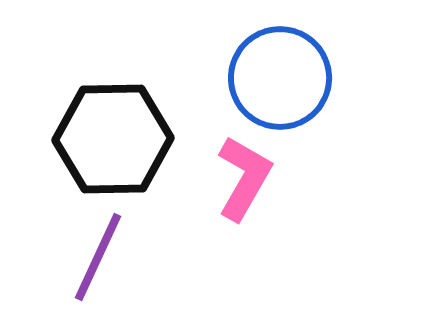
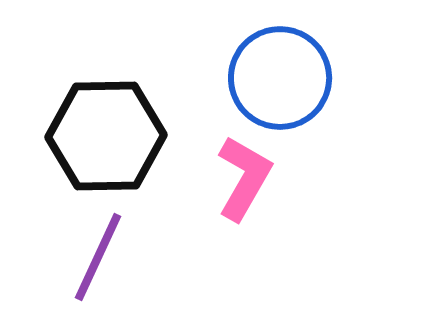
black hexagon: moved 7 px left, 3 px up
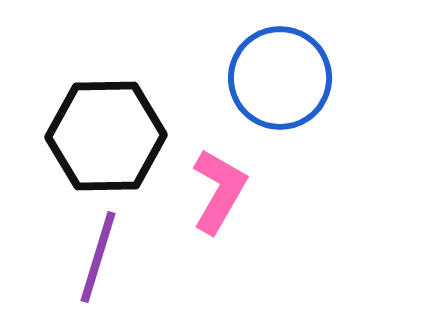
pink L-shape: moved 25 px left, 13 px down
purple line: rotated 8 degrees counterclockwise
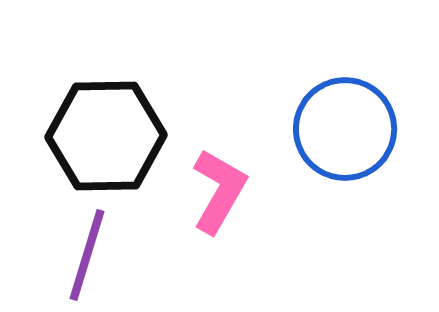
blue circle: moved 65 px right, 51 px down
purple line: moved 11 px left, 2 px up
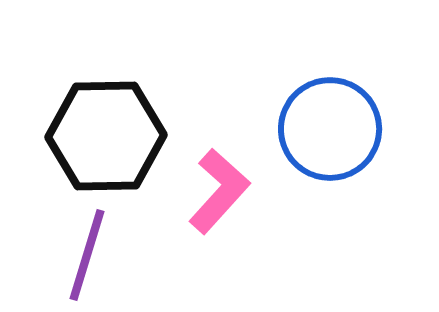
blue circle: moved 15 px left
pink L-shape: rotated 12 degrees clockwise
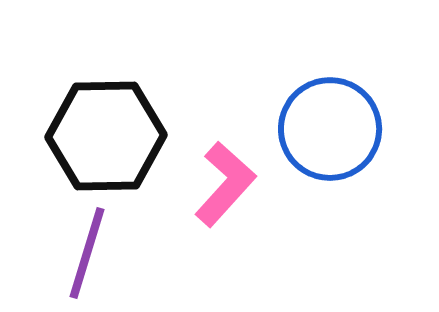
pink L-shape: moved 6 px right, 7 px up
purple line: moved 2 px up
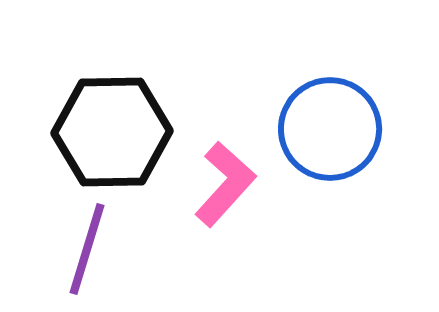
black hexagon: moved 6 px right, 4 px up
purple line: moved 4 px up
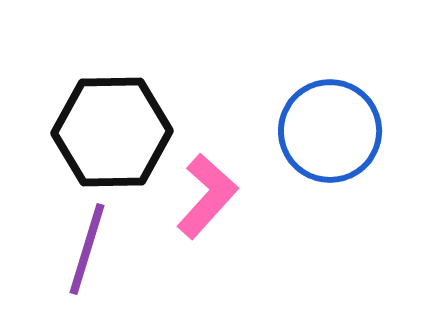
blue circle: moved 2 px down
pink L-shape: moved 18 px left, 12 px down
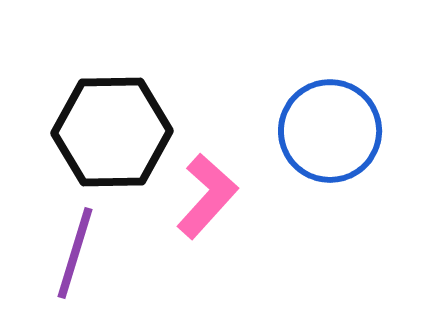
purple line: moved 12 px left, 4 px down
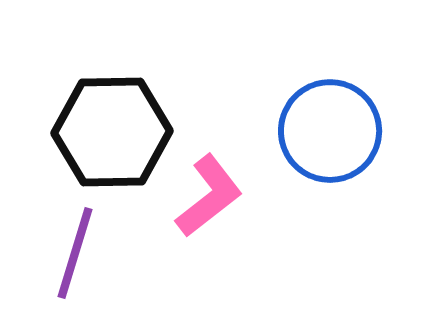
pink L-shape: moved 2 px right; rotated 10 degrees clockwise
